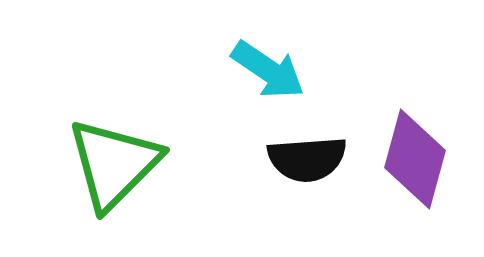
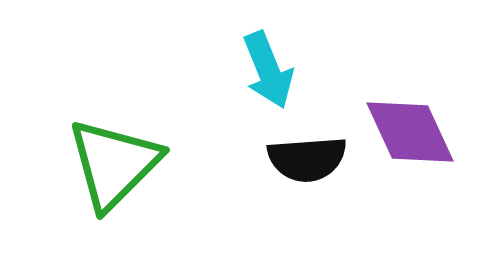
cyan arrow: rotated 34 degrees clockwise
purple diamond: moved 5 px left, 27 px up; rotated 40 degrees counterclockwise
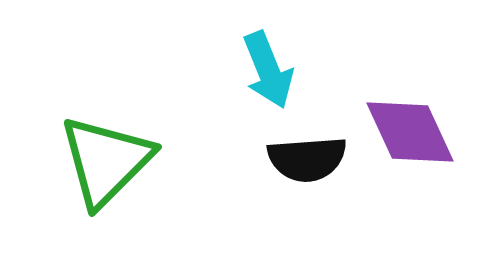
green triangle: moved 8 px left, 3 px up
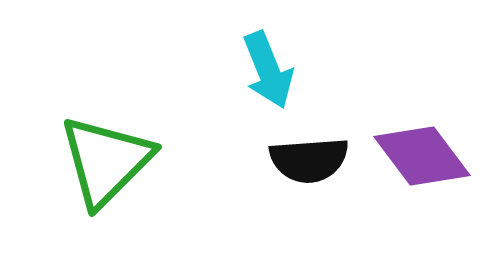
purple diamond: moved 12 px right, 24 px down; rotated 12 degrees counterclockwise
black semicircle: moved 2 px right, 1 px down
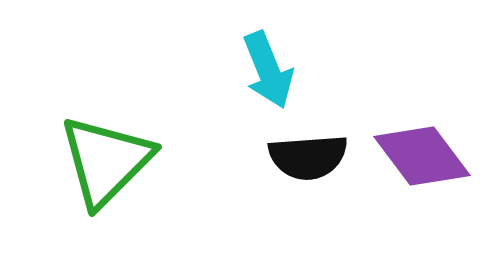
black semicircle: moved 1 px left, 3 px up
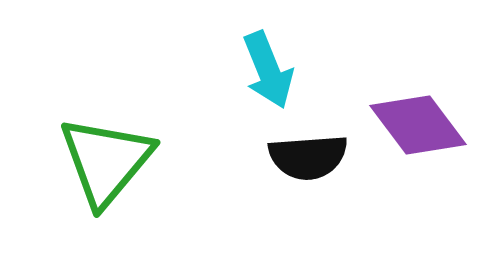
purple diamond: moved 4 px left, 31 px up
green triangle: rotated 5 degrees counterclockwise
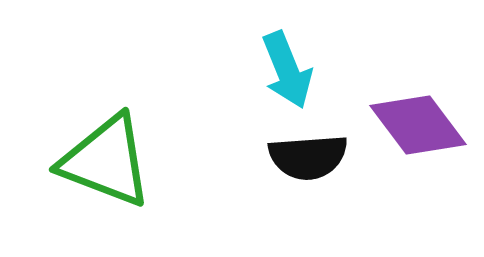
cyan arrow: moved 19 px right
green triangle: rotated 49 degrees counterclockwise
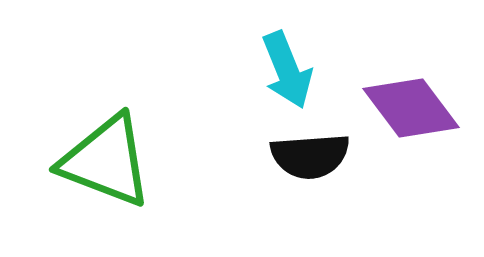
purple diamond: moved 7 px left, 17 px up
black semicircle: moved 2 px right, 1 px up
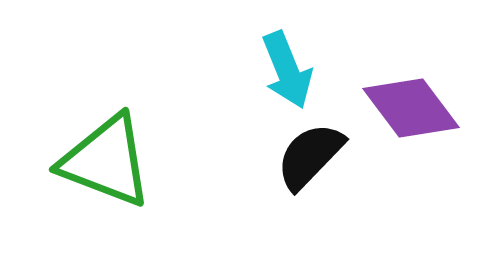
black semicircle: rotated 138 degrees clockwise
